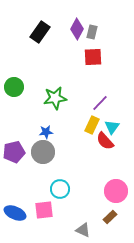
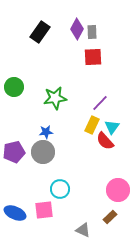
gray rectangle: rotated 16 degrees counterclockwise
pink circle: moved 2 px right, 1 px up
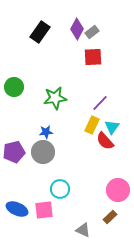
gray rectangle: rotated 56 degrees clockwise
blue ellipse: moved 2 px right, 4 px up
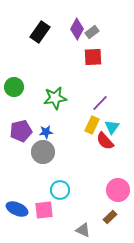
purple pentagon: moved 7 px right, 21 px up
cyan circle: moved 1 px down
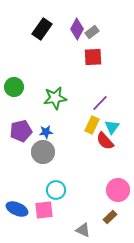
black rectangle: moved 2 px right, 3 px up
cyan circle: moved 4 px left
